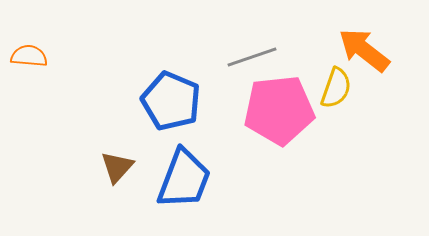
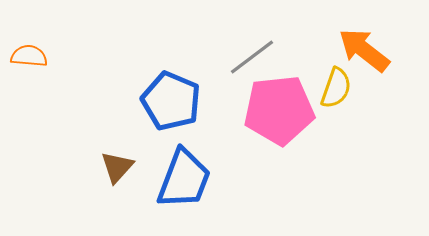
gray line: rotated 18 degrees counterclockwise
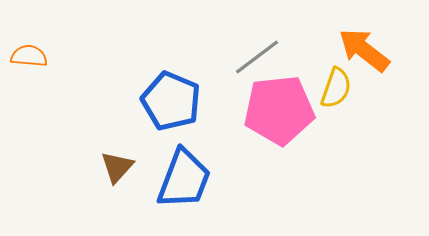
gray line: moved 5 px right
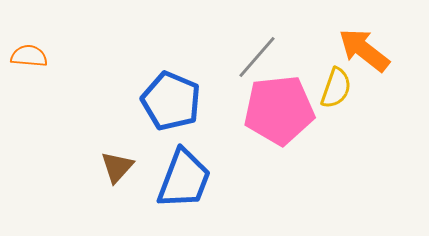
gray line: rotated 12 degrees counterclockwise
